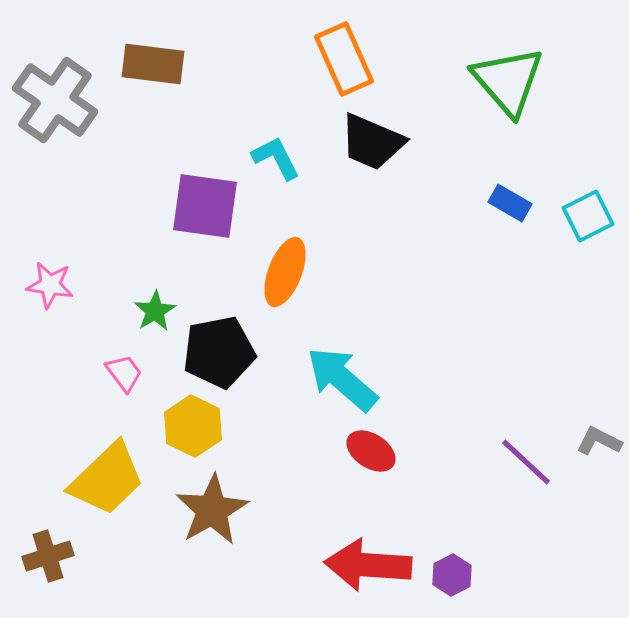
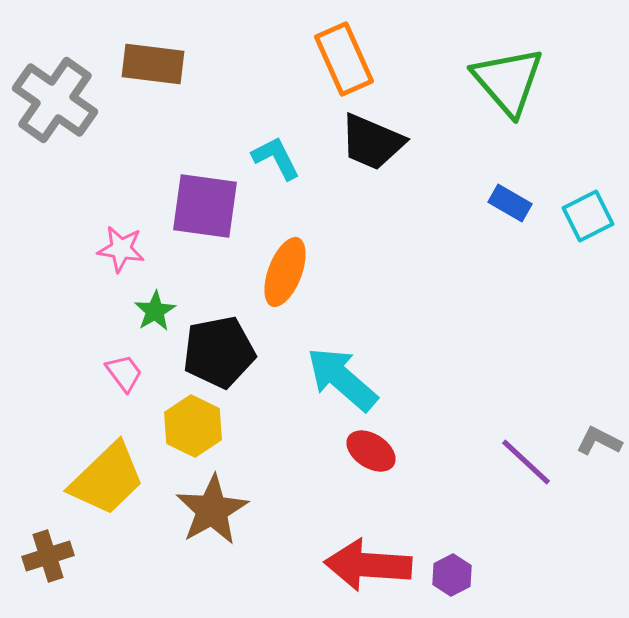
pink star: moved 71 px right, 36 px up
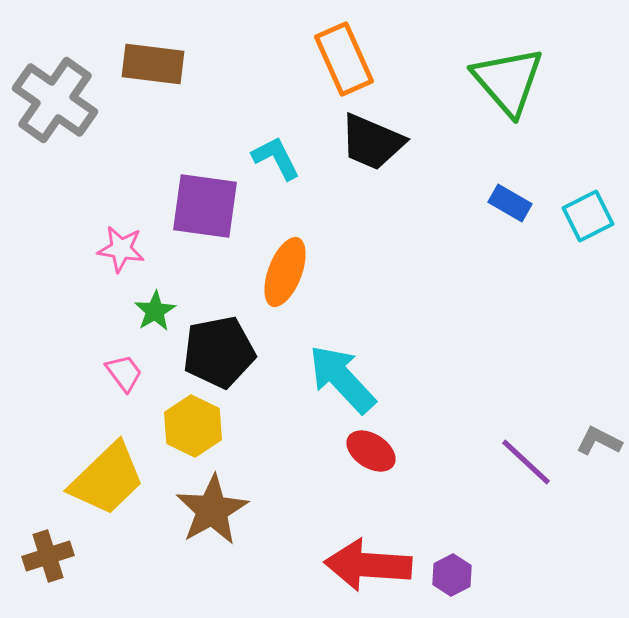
cyan arrow: rotated 6 degrees clockwise
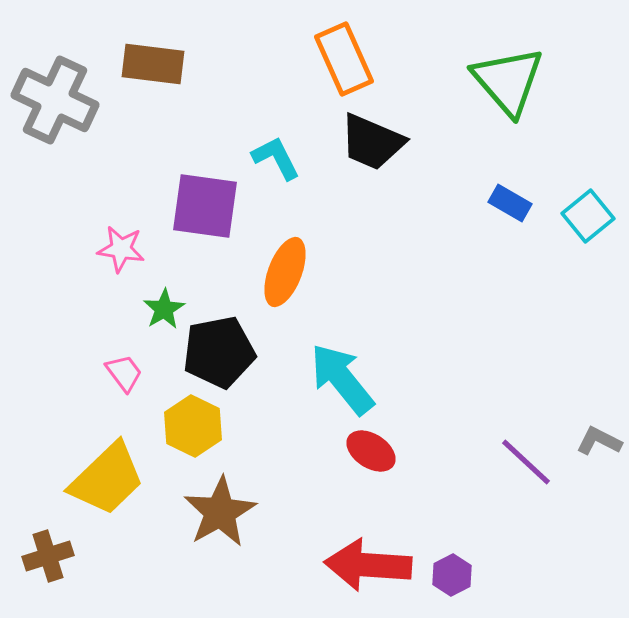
gray cross: rotated 10 degrees counterclockwise
cyan square: rotated 12 degrees counterclockwise
green star: moved 9 px right, 2 px up
cyan arrow: rotated 4 degrees clockwise
brown star: moved 8 px right, 2 px down
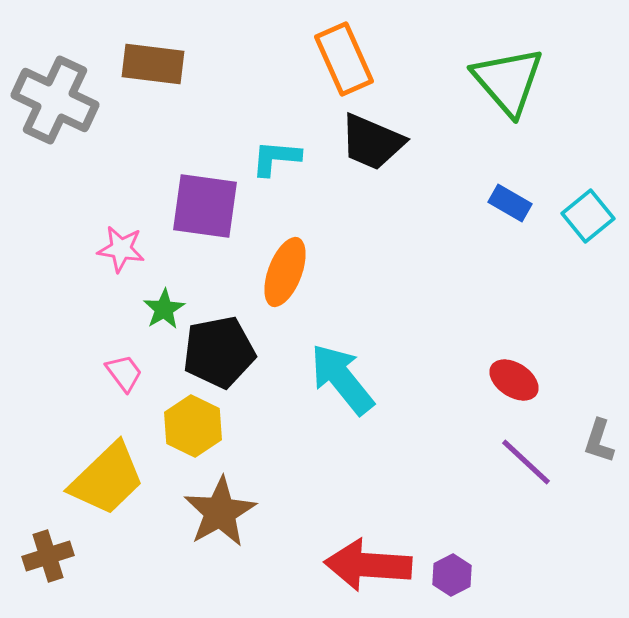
cyan L-shape: rotated 58 degrees counterclockwise
gray L-shape: rotated 99 degrees counterclockwise
red ellipse: moved 143 px right, 71 px up
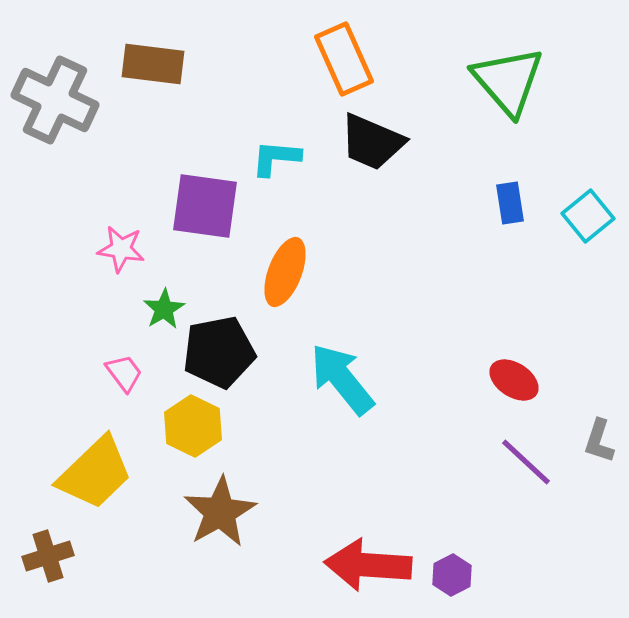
blue rectangle: rotated 51 degrees clockwise
yellow trapezoid: moved 12 px left, 6 px up
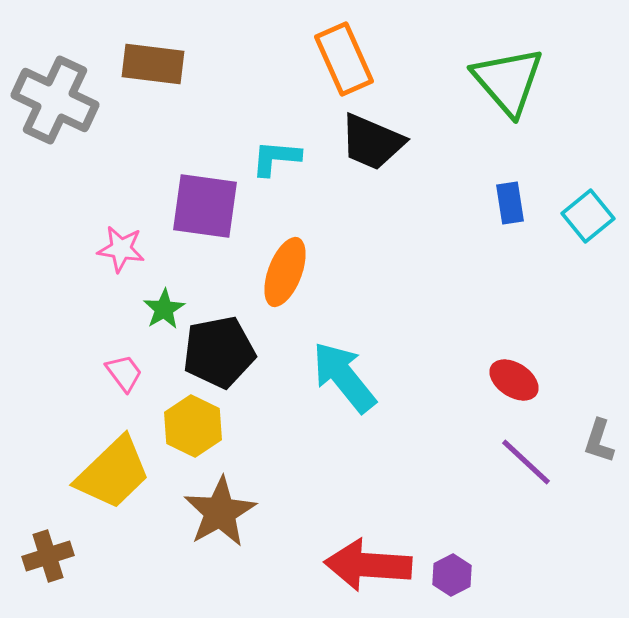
cyan arrow: moved 2 px right, 2 px up
yellow trapezoid: moved 18 px right
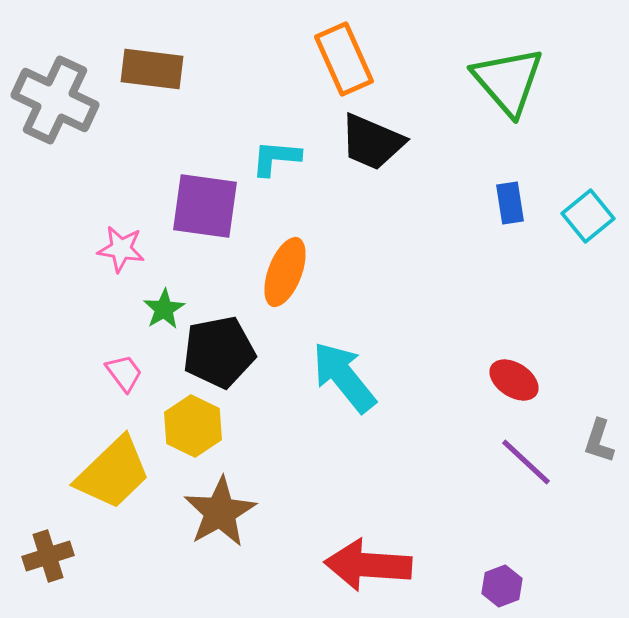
brown rectangle: moved 1 px left, 5 px down
purple hexagon: moved 50 px right, 11 px down; rotated 6 degrees clockwise
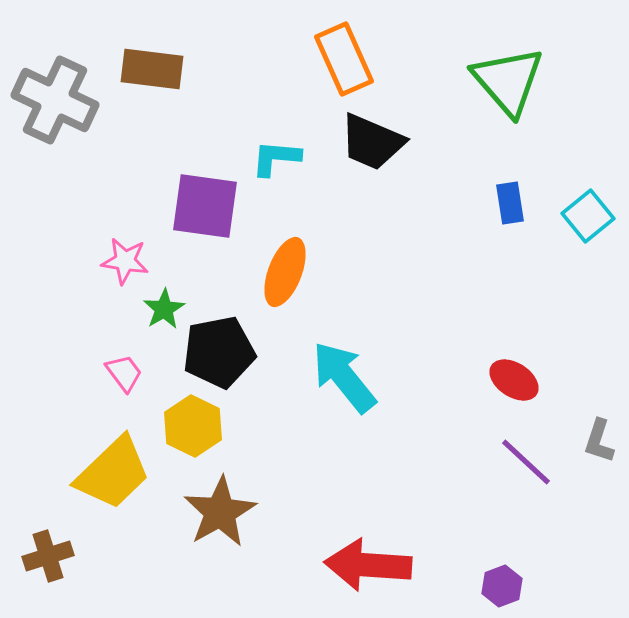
pink star: moved 4 px right, 12 px down
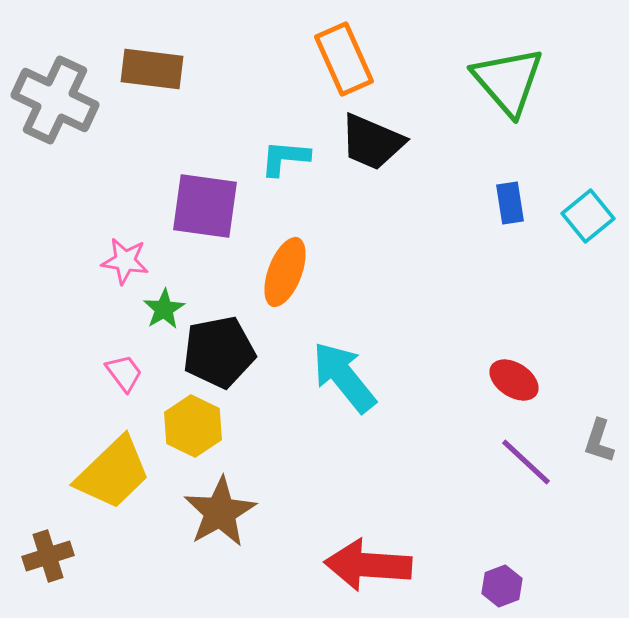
cyan L-shape: moved 9 px right
